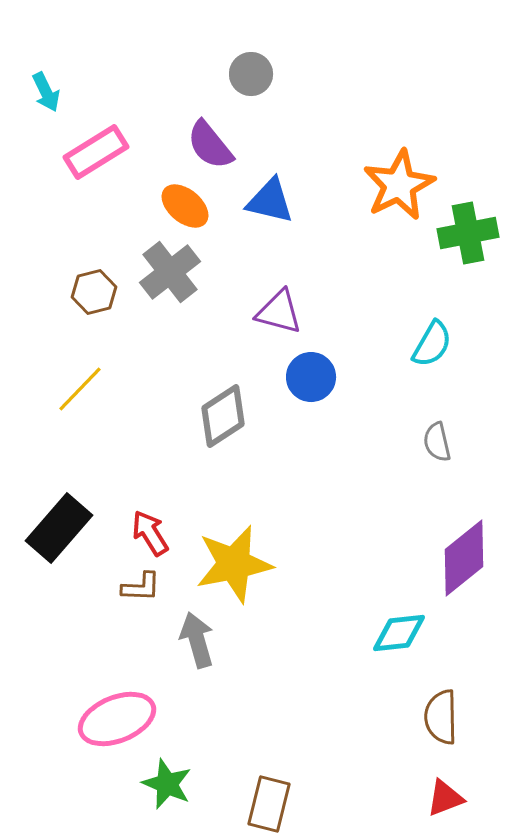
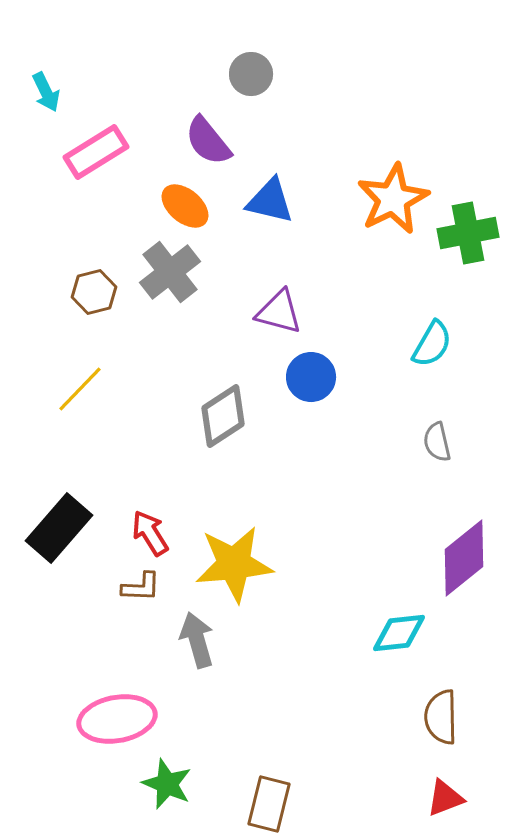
purple semicircle: moved 2 px left, 4 px up
orange star: moved 6 px left, 14 px down
yellow star: rotated 6 degrees clockwise
pink ellipse: rotated 12 degrees clockwise
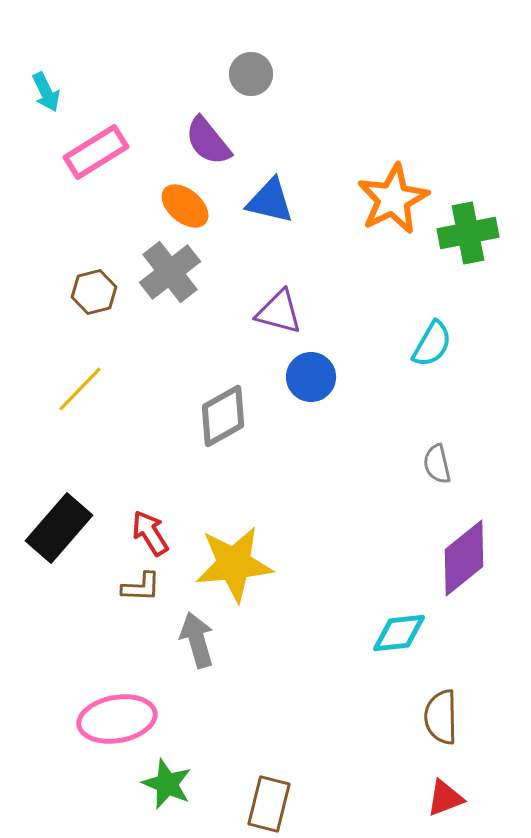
gray diamond: rotated 4 degrees clockwise
gray semicircle: moved 22 px down
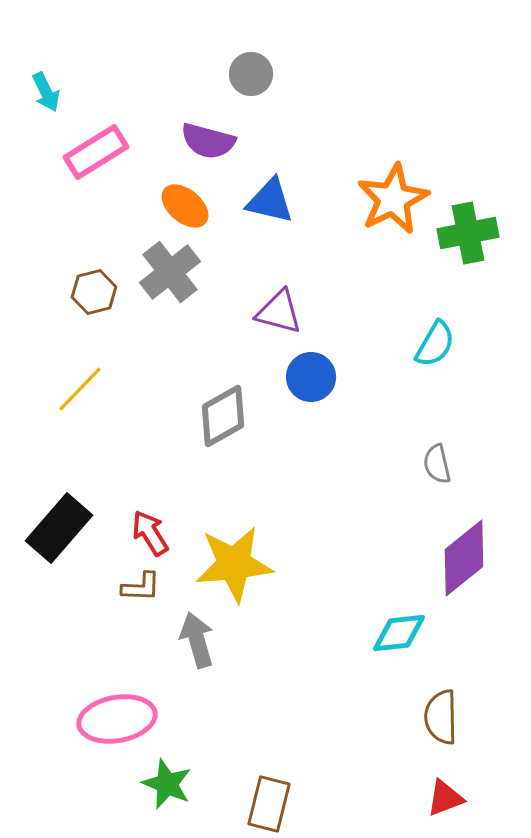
purple semicircle: rotated 36 degrees counterclockwise
cyan semicircle: moved 3 px right
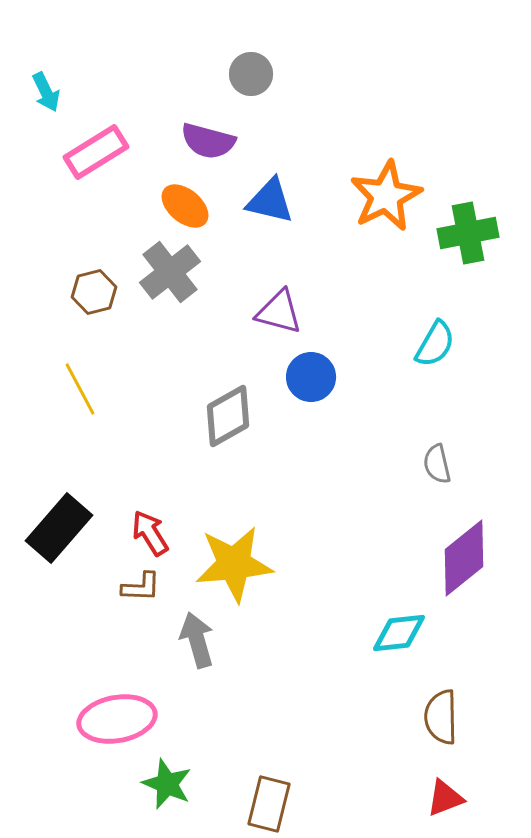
orange star: moved 7 px left, 3 px up
yellow line: rotated 72 degrees counterclockwise
gray diamond: moved 5 px right
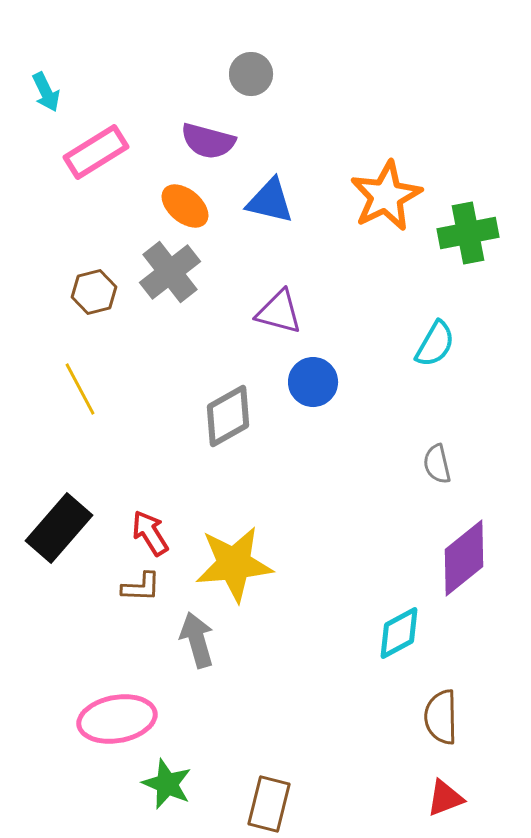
blue circle: moved 2 px right, 5 px down
cyan diamond: rotated 22 degrees counterclockwise
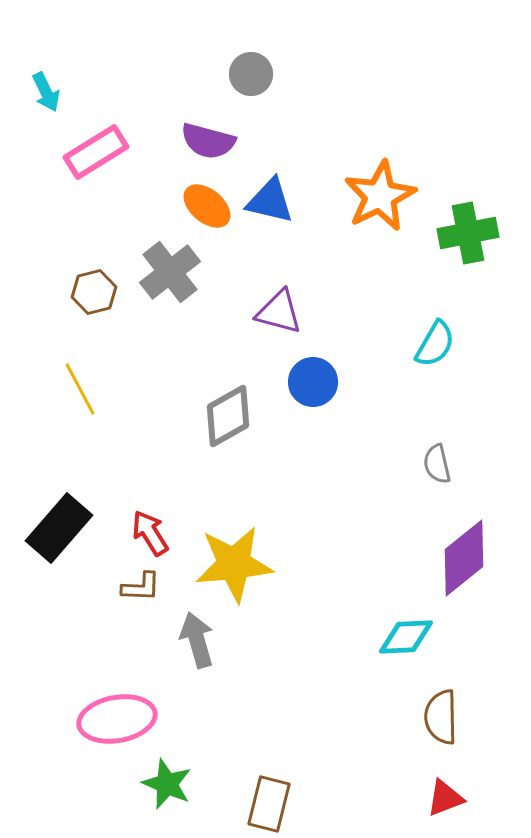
orange star: moved 6 px left
orange ellipse: moved 22 px right
cyan diamond: moved 7 px right, 4 px down; rotated 26 degrees clockwise
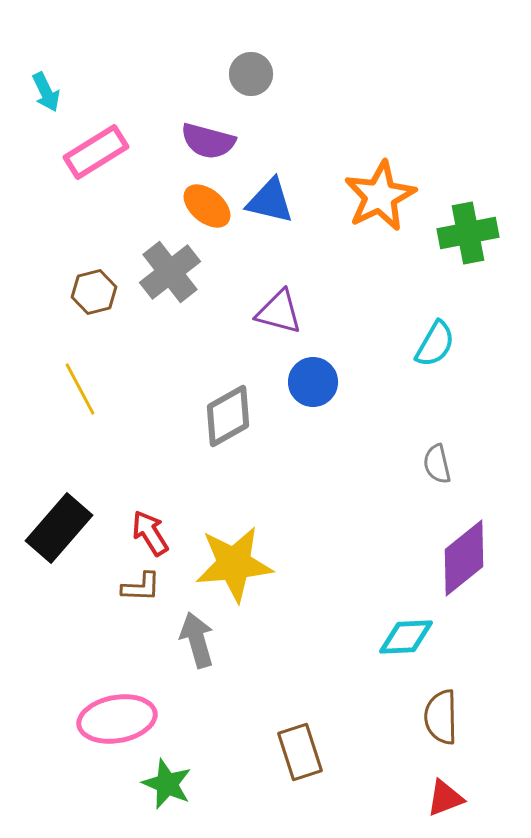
brown rectangle: moved 31 px right, 52 px up; rotated 32 degrees counterclockwise
